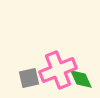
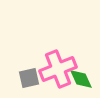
pink cross: moved 1 px up
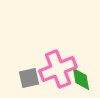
green diamond: rotated 15 degrees clockwise
